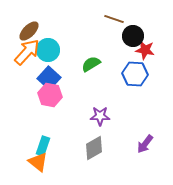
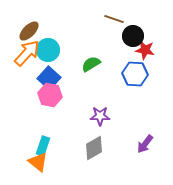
orange arrow: moved 1 px down
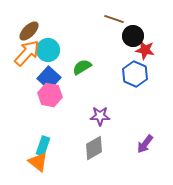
green semicircle: moved 9 px left, 3 px down
blue hexagon: rotated 20 degrees clockwise
